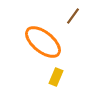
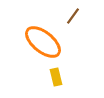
yellow rectangle: rotated 36 degrees counterclockwise
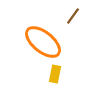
yellow rectangle: moved 1 px left, 3 px up; rotated 24 degrees clockwise
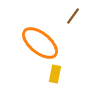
orange ellipse: moved 3 px left, 1 px down
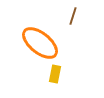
brown line: rotated 18 degrees counterclockwise
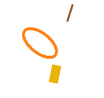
brown line: moved 3 px left, 3 px up
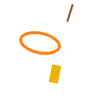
orange ellipse: rotated 27 degrees counterclockwise
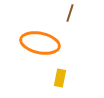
yellow rectangle: moved 5 px right, 4 px down
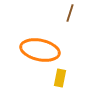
orange ellipse: moved 7 px down
